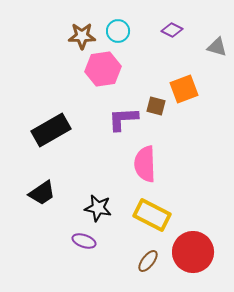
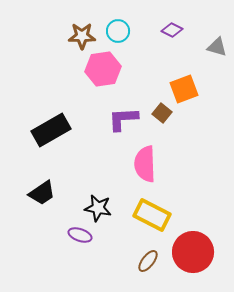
brown square: moved 6 px right, 7 px down; rotated 24 degrees clockwise
purple ellipse: moved 4 px left, 6 px up
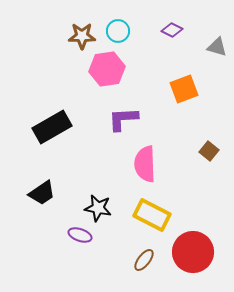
pink hexagon: moved 4 px right
brown square: moved 47 px right, 38 px down
black rectangle: moved 1 px right, 3 px up
brown ellipse: moved 4 px left, 1 px up
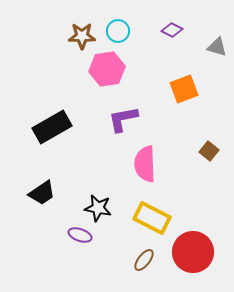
purple L-shape: rotated 8 degrees counterclockwise
yellow rectangle: moved 3 px down
